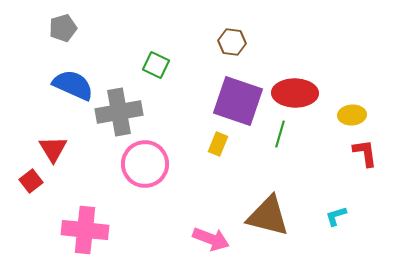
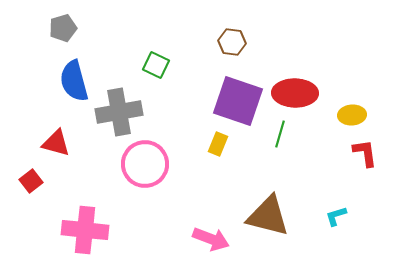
blue semicircle: moved 1 px right, 4 px up; rotated 129 degrees counterclockwise
red triangle: moved 3 px right, 6 px up; rotated 44 degrees counterclockwise
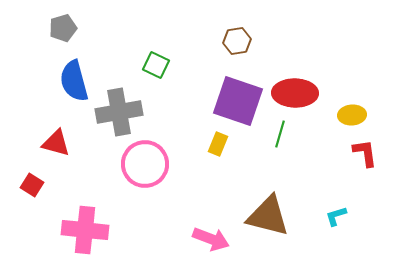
brown hexagon: moved 5 px right, 1 px up; rotated 16 degrees counterclockwise
red square: moved 1 px right, 4 px down; rotated 20 degrees counterclockwise
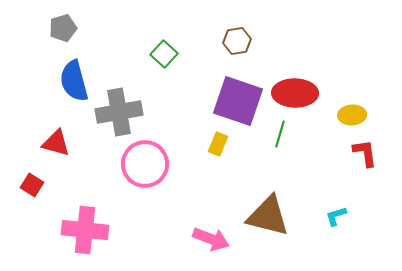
green square: moved 8 px right, 11 px up; rotated 16 degrees clockwise
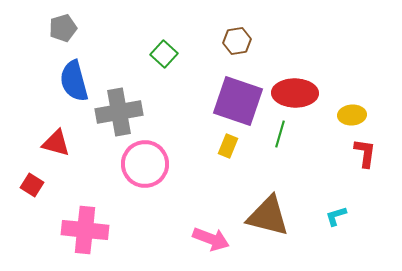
yellow rectangle: moved 10 px right, 2 px down
red L-shape: rotated 16 degrees clockwise
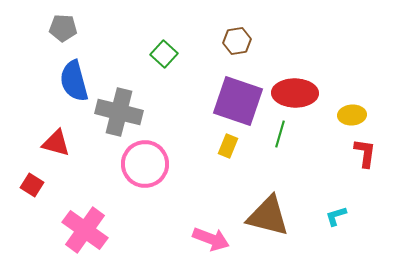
gray pentagon: rotated 20 degrees clockwise
gray cross: rotated 24 degrees clockwise
pink cross: rotated 30 degrees clockwise
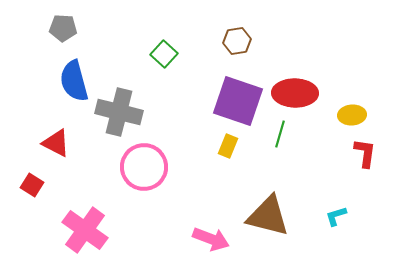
red triangle: rotated 12 degrees clockwise
pink circle: moved 1 px left, 3 px down
